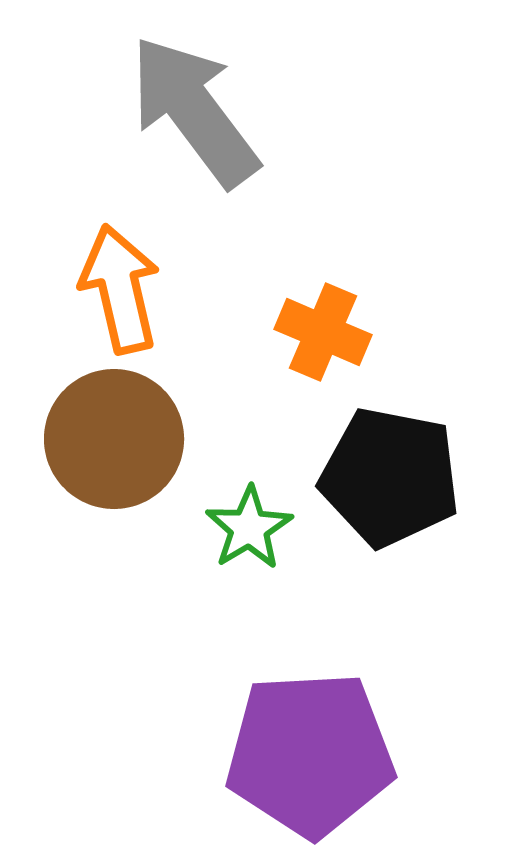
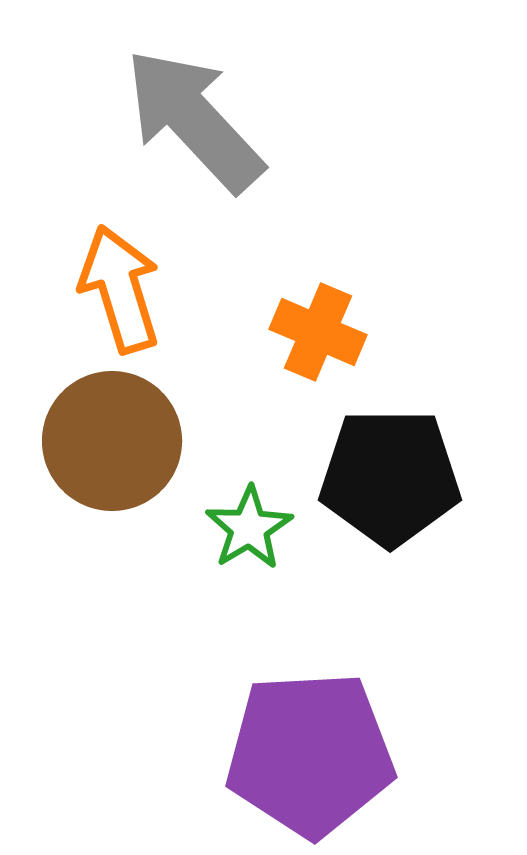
gray arrow: moved 9 px down; rotated 6 degrees counterclockwise
orange arrow: rotated 4 degrees counterclockwise
orange cross: moved 5 px left
brown circle: moved 2 px left, 2 px down
black pentagon: rotated 11 degrees counterclockwise
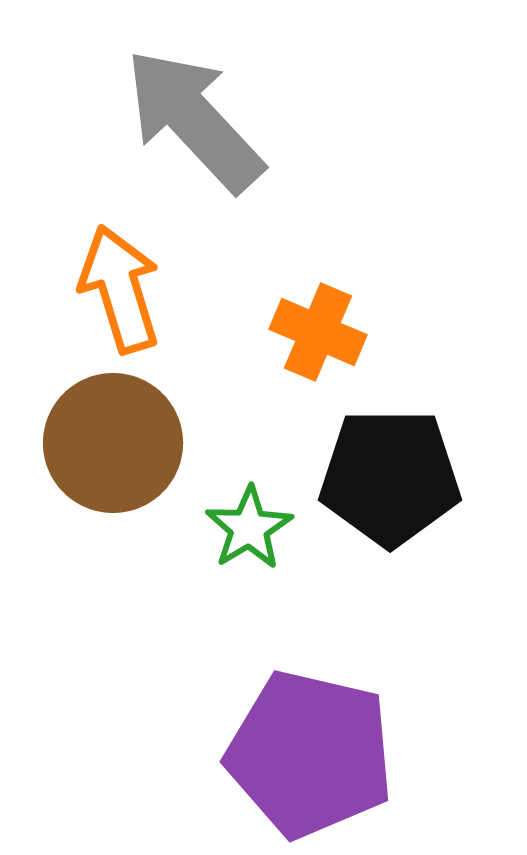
brown circle: moved 1 px right, 2 px down
purple pentagon: rotated 16 degrees clockwise
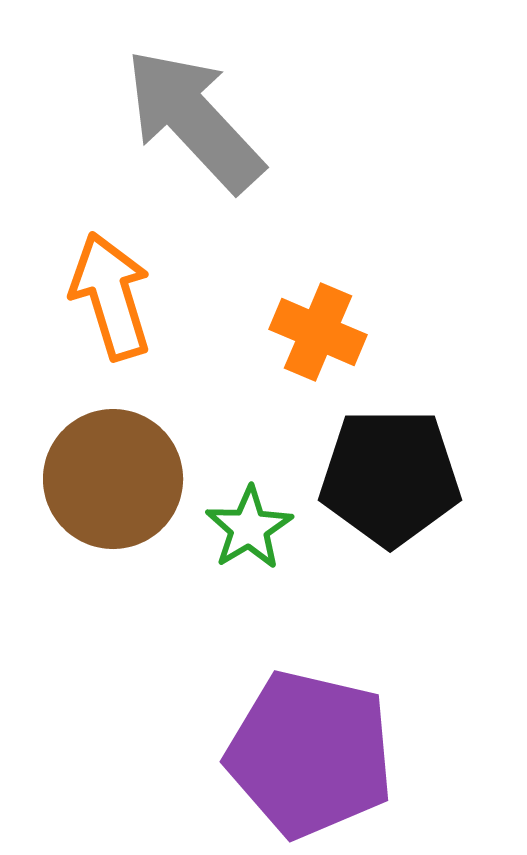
orange arrow: moved 9 px left, 7 px down
brown circle: moved 36 px down
